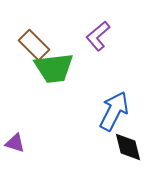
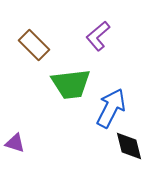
green trapezoid: moved 17 px right, 16 px down
blue arrow: moved 3 px left, 3 px up
black diamond: moved 1 px right, 1 px up
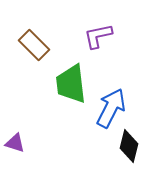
purple L-shape: rotated 28 degrees clockwise
green trapezoid: rotated 90 degrees clockwise
black diamond: rotated 28 degrees clockwise
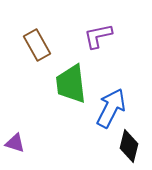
brown rectangle: moved 3 px right; rotated 16 degrees clockwise
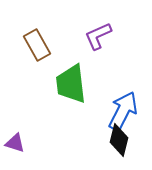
purple L-shape: rotated 12 degrees counterclockwise
blue arrow: moved 12 px right, 3 px down
black diamond: moved 10 px left, 6 px up
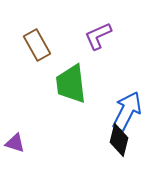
blue arrow: moved 4 px right
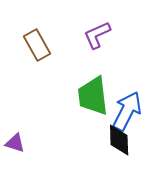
purple L-shape: moved 1 px left, 1 px up
green trapezoid: moved 22 px right, 12 px down
black diamond: rotated 16 degrees counterclockwise
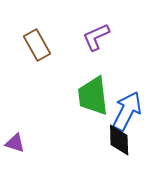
purple L-shape: moved 1 px left, 2 px down
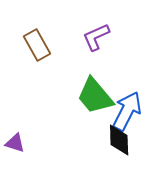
green trapezoid: moved 2 px right; rotated 33 degrees counterclockwise
